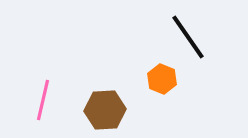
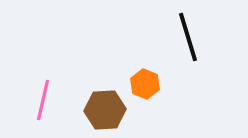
black line: rotated 18 degrees clockwise
orange hexagon: moved 17 px left, 5 px down
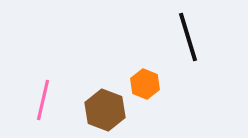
brown hexagon: rotated 24 degrees clockwise
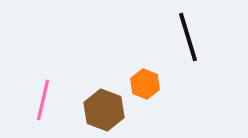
brown hexagon: moved 1 px left
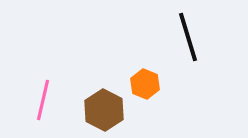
brown hexagon: rotated 6 degrees clockwise
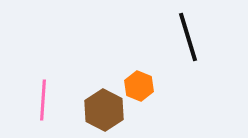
orange hexagon: moved 6 px left, 2 px down
pink line: rotated 9 degrees counterclockwise
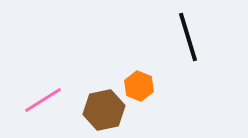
pink line: rotated 54 degrees clockwise
brown hexagon: rotated 21 degrees clockwise
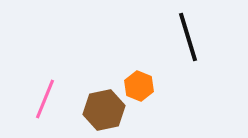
pink line: moved 2 px right, 1 px up; rotated 36 degrees counterclockwise
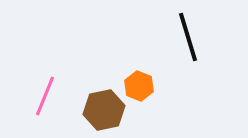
pink line: moved 3 px up
